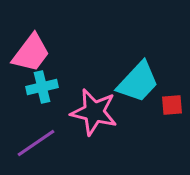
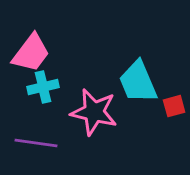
cyan trapezoid: rotated 114 degrees clockwise
cyan cross: moved 1 px right
red square: moved 2 px right, 1 px down; rotated 10 degrees counterclockwise
purple line: rotated 42 degrees clockwise
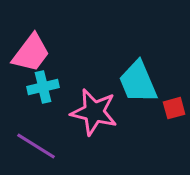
red square: moved 2 px down
purple line: moved 3 px down; rotated 24 degrees clockwise
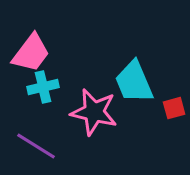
cyan trapezoid: moved 4 px left
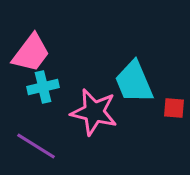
red square: rotated 20 degrees clockwise
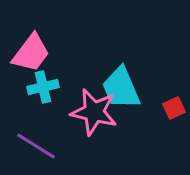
cyan trapezoid: moved 13 px left, 6 px down
red square: rotated 30 degrees counterclockwise
